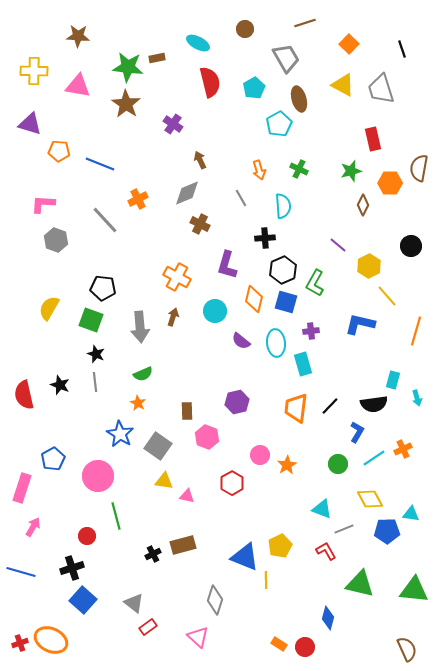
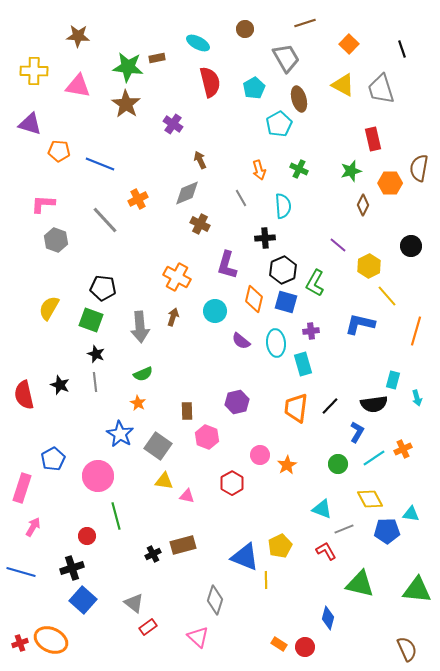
green triangle at (414, 590): moved 3 px right
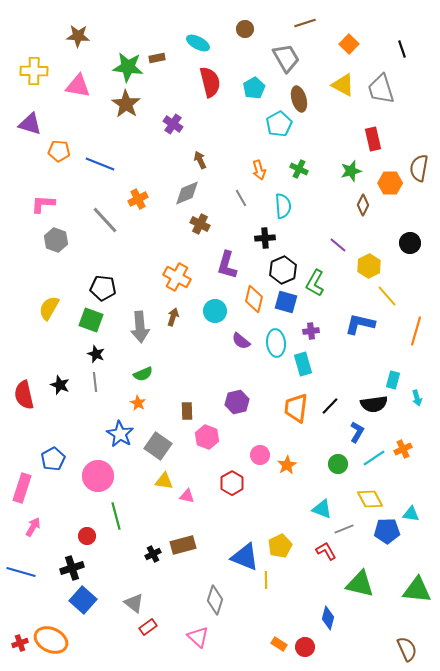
black circle at (411, 246): moved 1 px left, 3 px up
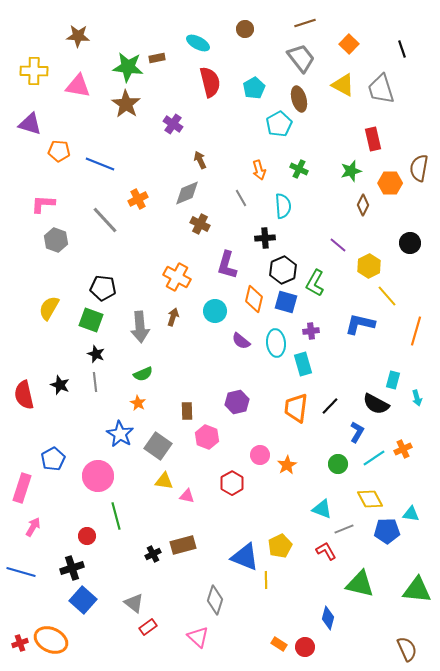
gray trapezoid at (286, 58): moved 15 px right; rotated 8 degrees counterclockwise
black semicircle at (374, 404): moved 2 px right; rotated 36 degrees clockwise
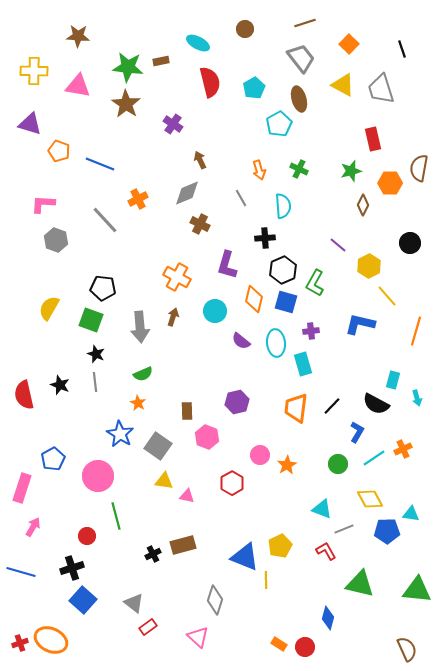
brown rectangle at (157, 58): moved 4 px right, 3 px down
orange pentagon at (59, 151): rotated 15 degrees clockwise
black line at (330, 406): moved 2 px right
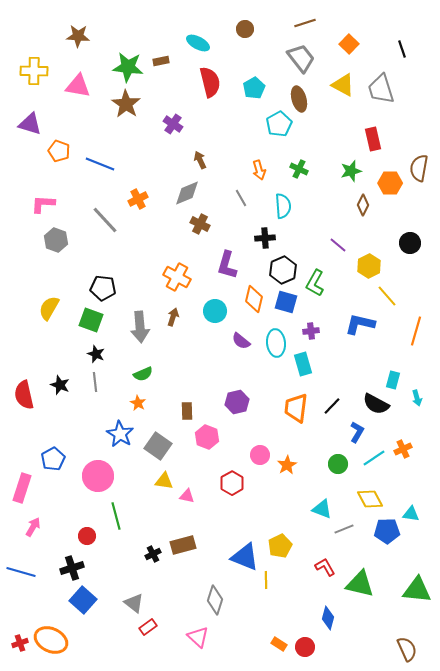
red L-shape at (326, 551): moved 1 px left, 16 px down
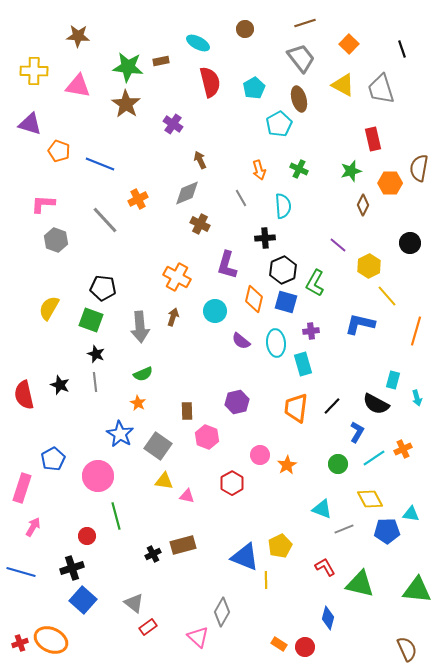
gray diamond at (215, 600): moved 7 px right, 12 px down; rotated 12 degrees clockwise
